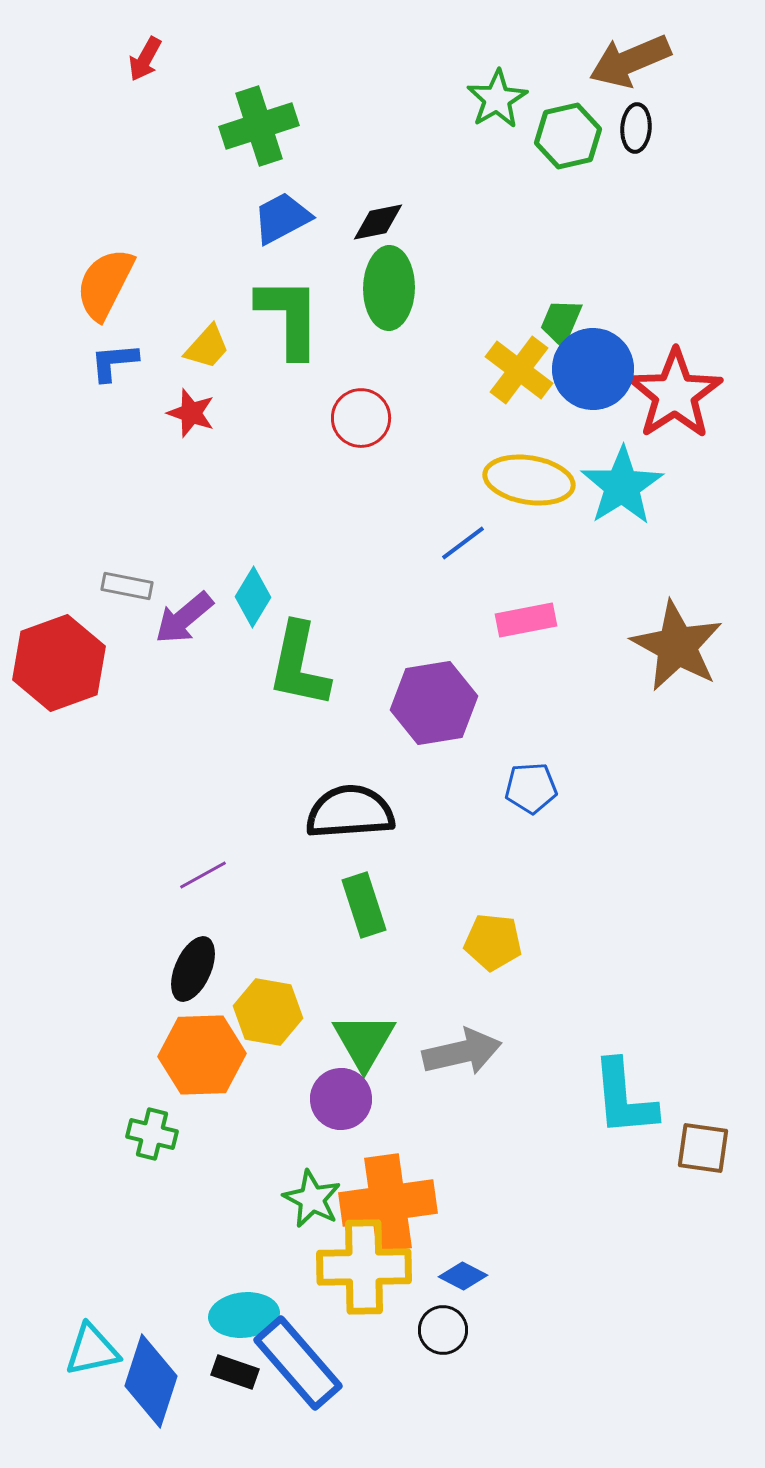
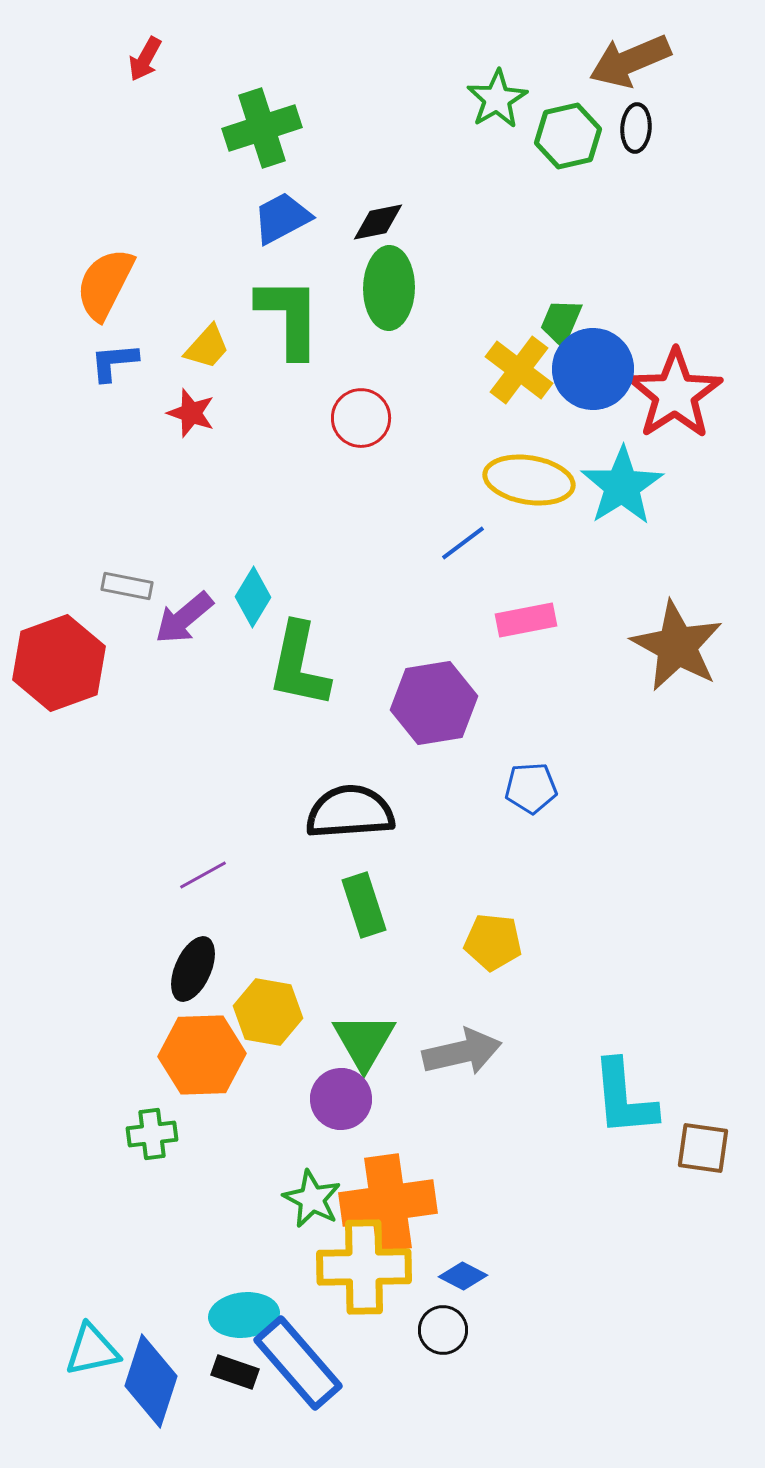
green cross at (259, 126): moved 3 px right, 2 px down
green cross at (152, 1134): rotated 21 degrees counterclockwise
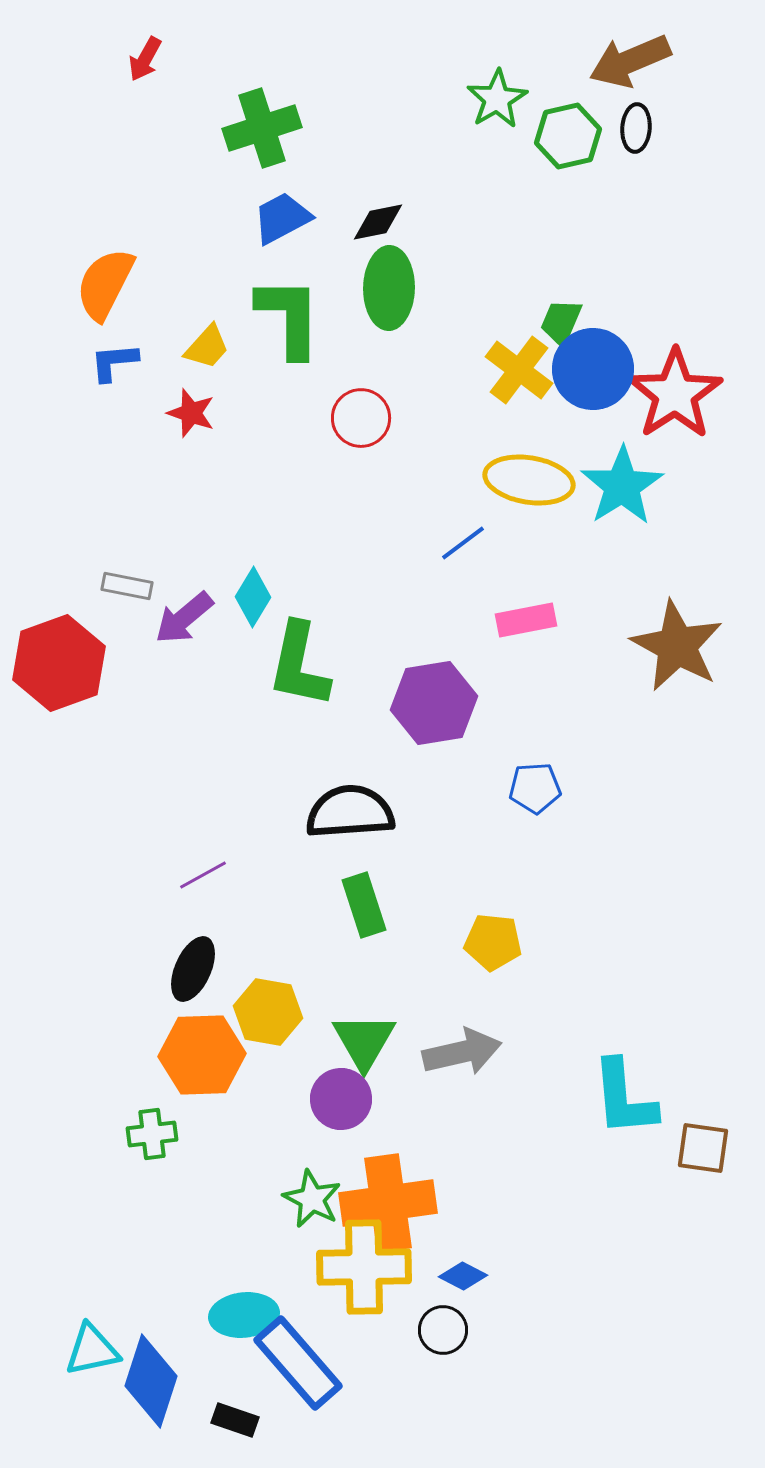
blue pentagon at (531, 788): moved 4 px right
black rectangle at (235, 1372): moved 48 px down
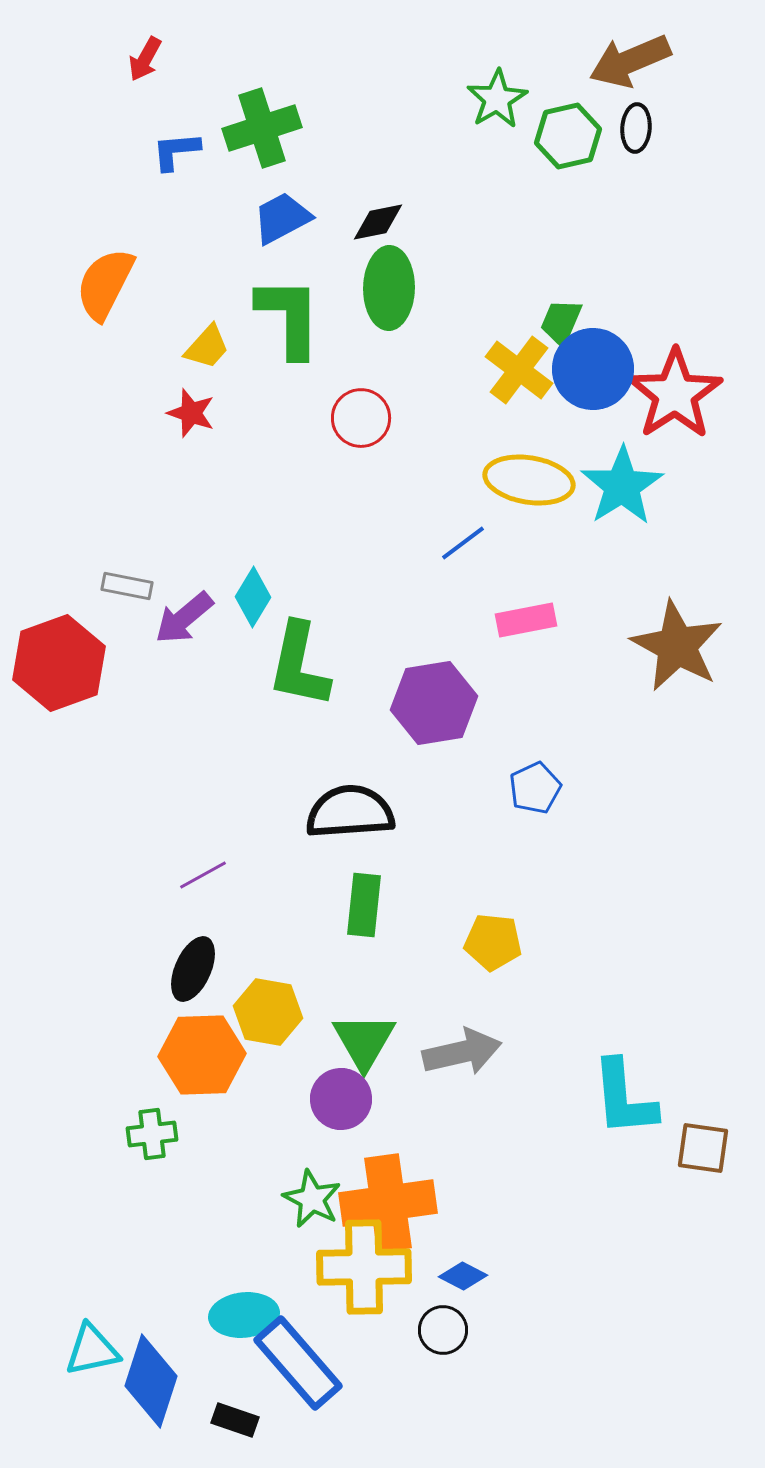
blue L-shape at (114, 362): moved 62 px right, 211 px up
blue pentagon at (535, 788): rotated 21 degrees counterclockwise
green rectangle at (364, 905): rotated 24 degrees clockwise
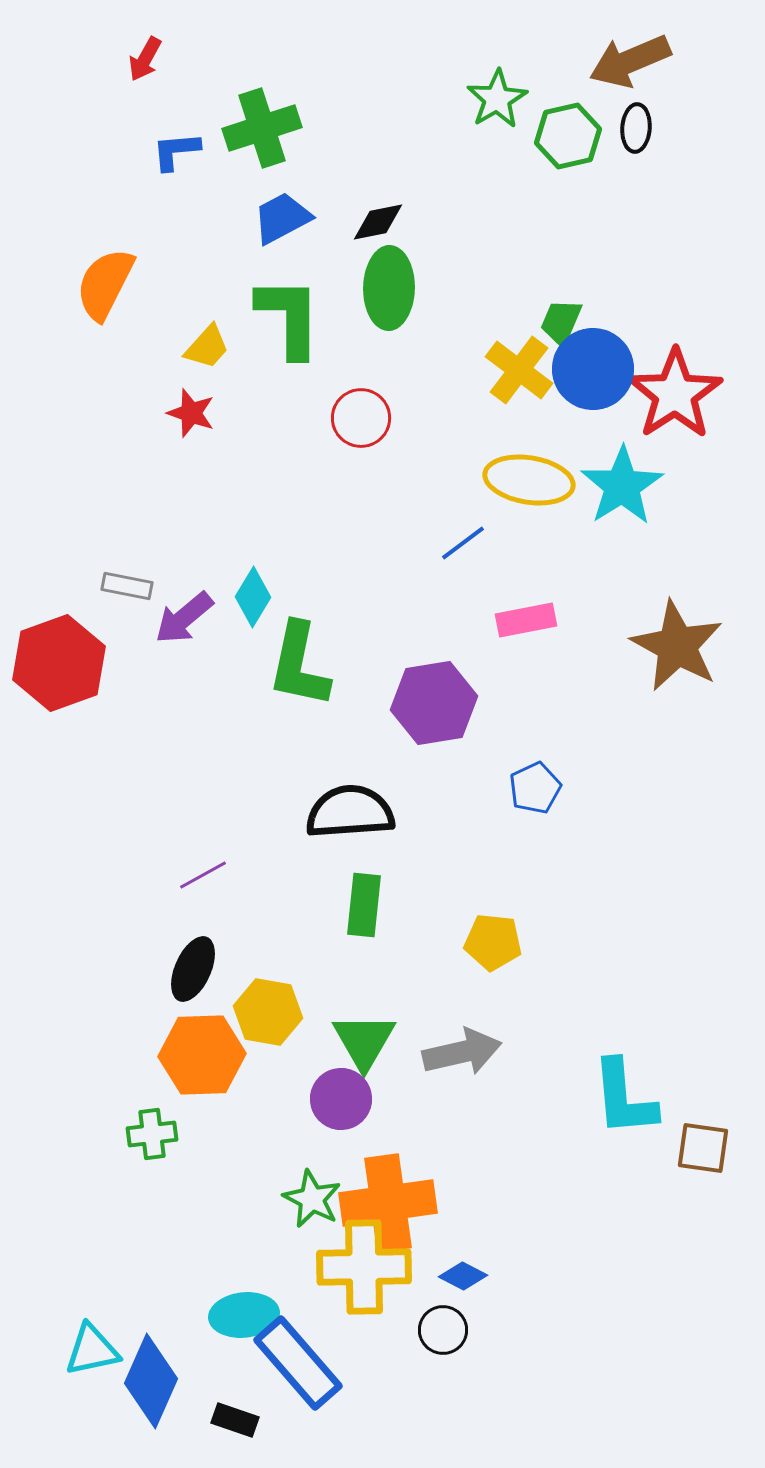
blue diamond at (151, 1381): rotated 6 degrees clockwise
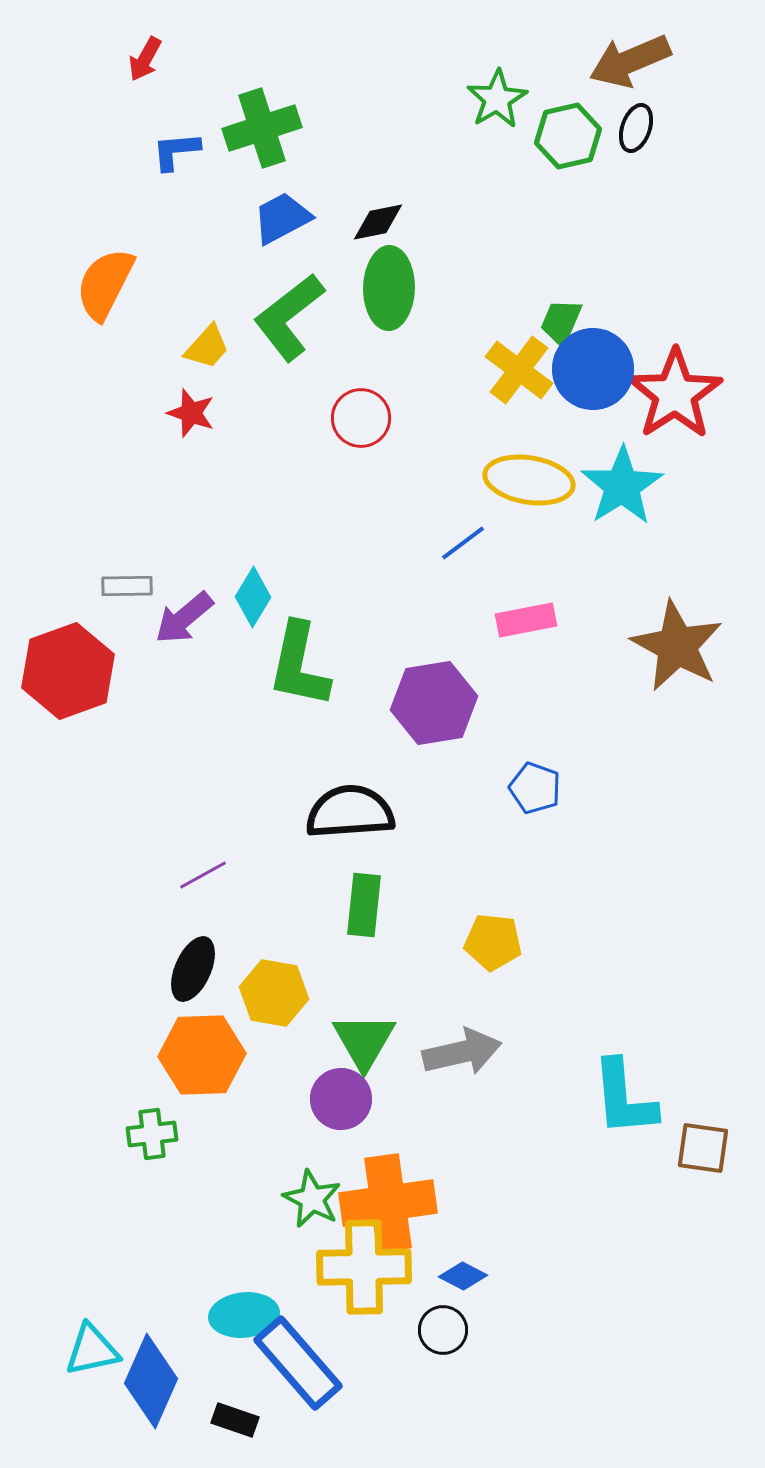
black ellipse at (636, 128): rotated 15 degrees clockwise
green L-shape at (289, 317): rotated 128 degrees counterclockwise
gray rectangle at (127, 586): rotated 12 degrees counterclockwise
red hexagon at (59, 663): moved 9 px right, 8 px down
blue pentagon at (535, 788): rotated 27 degrees counterclockwise
yellow hexagon at (268, 1012): moved 6 px right, 19 px up
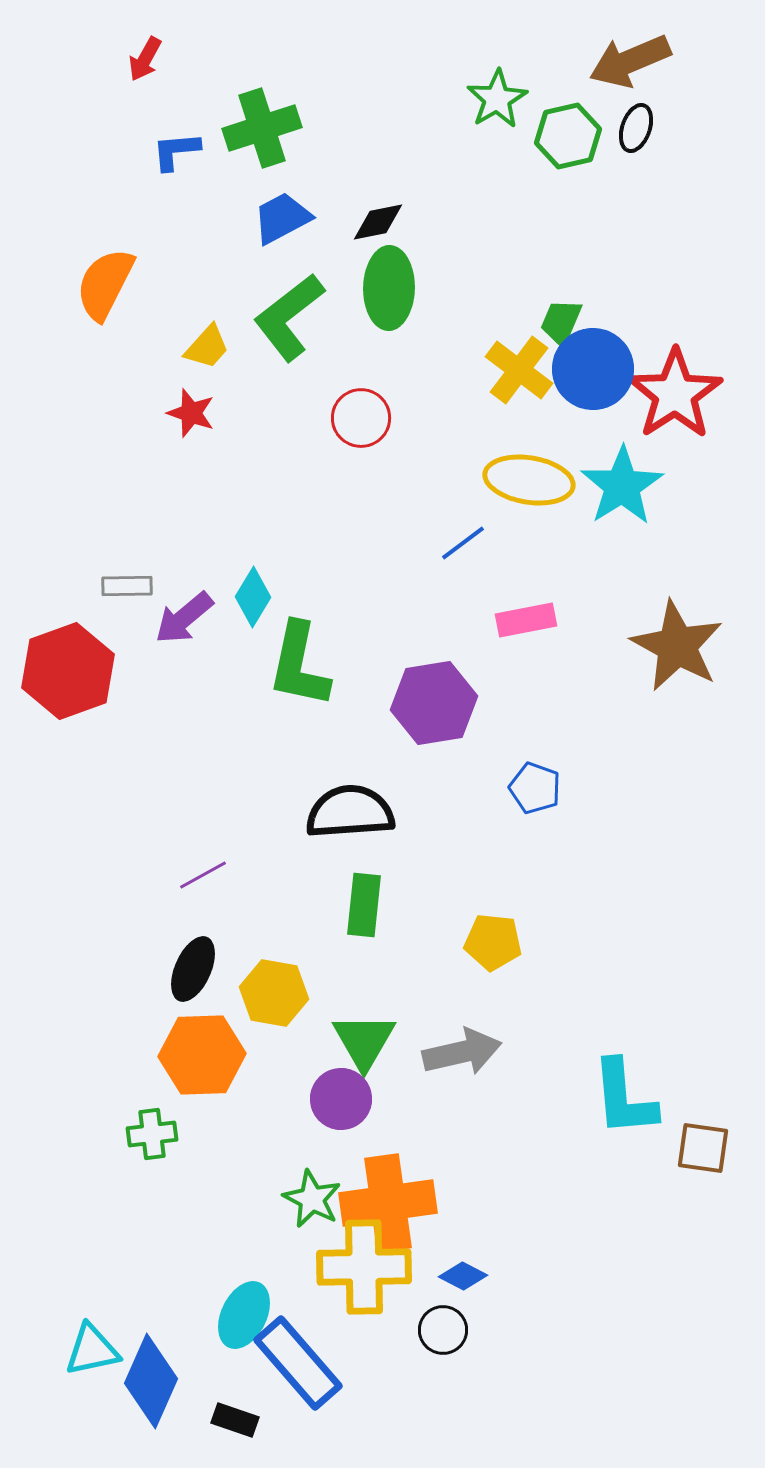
cyan ellipse at (244, 1315): rotated 58 degrees counterclockwise
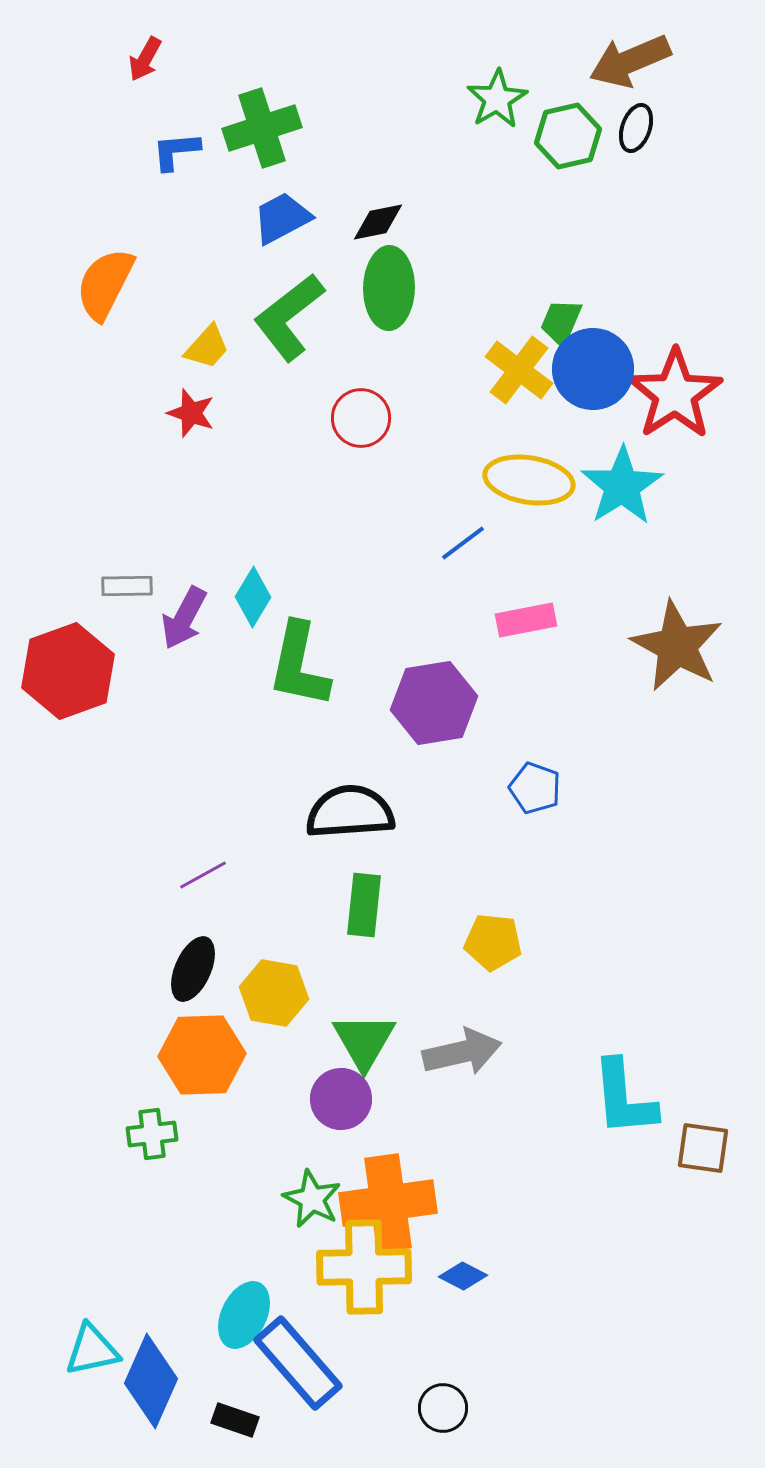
purple arrow at (184, 618): rotated 22 degrees counterclockwise
black circle at (443, 1330): moved 78 px down
